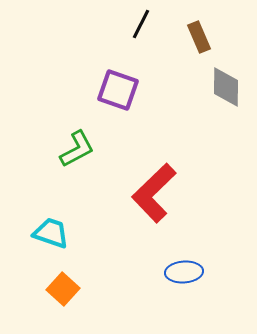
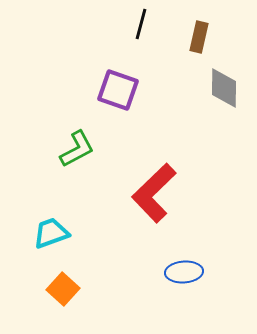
black line: rotated 12 degrees counterclockwise
brown rectangle: rotated 36 degrees clockwise
gray diamond: moved 2 px left, 1 px down
cyan trapezoid: rotated 39 degrees counterclockwise
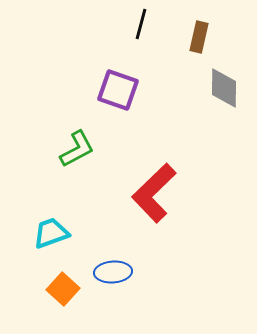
blue ellipse: moved 71 px left
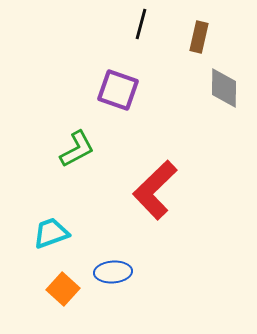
red L-shape: moved 1 px right, 3 px up
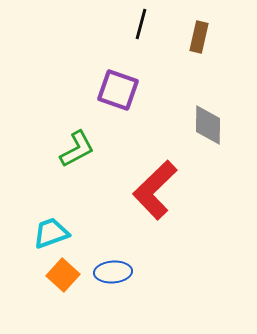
gray diamond: moved 16 px left, 37 px down
orange square: moved 14 px up
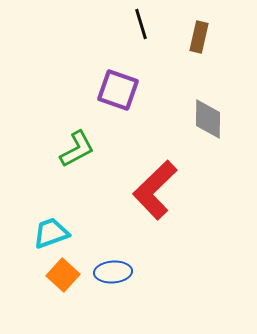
black line: rotated 32 degrees counterclockwise
gray diamond: moved 6 px up
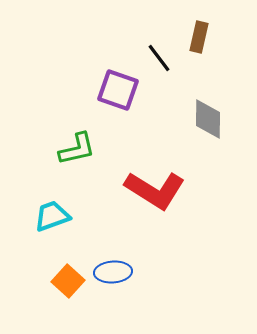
black line: moved 18 px right, 34 px down; rotated 20 degrees counterclockwise
green L-shape: rotated 15 degrees clockwise
red L-shape: rotated 104 degrees counterclockwise
cyan trapezoid: moved 1 px right, 17 px up
orange square: moved 5 px right, 6 px down
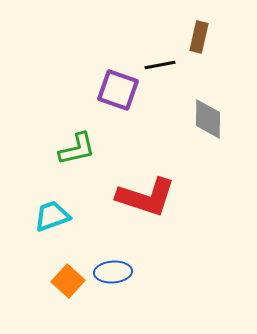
black line: moved 1 px right, 7 px down; rotated 64 degrees counterclockwise
red L-shape: moved 9 px left, 7 px down; rotated 14 degrees counterclockwise
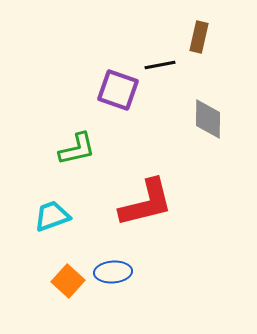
red L-shape: moved 6 px down; rotated 32 degrees counterclockwise
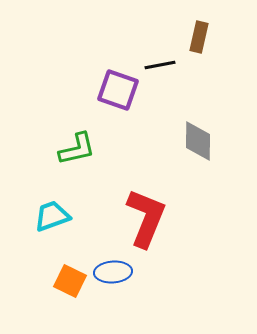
gray diamond: moved 10 px left, 22 px down
red L-shape: moved 15 px down; rotated 54 degrees counterclockwise
orange square: moved 2 px right; rotated 16 degrees counterclockwise
